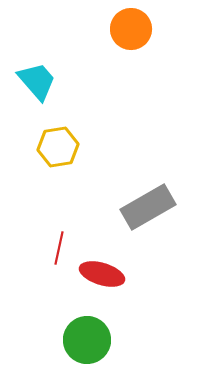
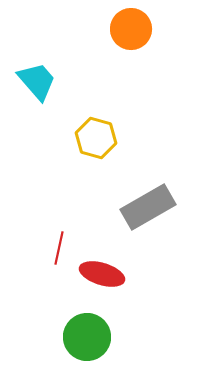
yellow hexagon: moved 38 px right, 9 px up; rotated 24 degrees clockwise
green circle: moved 3 px up
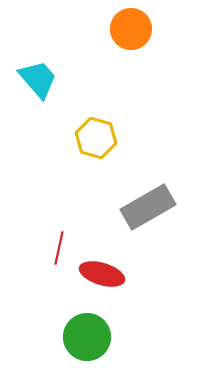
cyan trapezoid: moved 1 px right, 2 px up
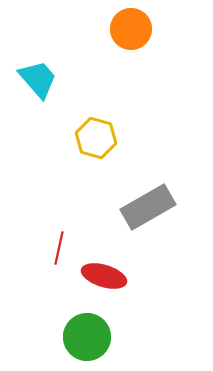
red ellipse: moved 2 px right, 2 px down
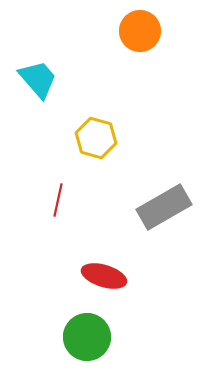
orange circle: moved 9 px right, 2 px down
gray rectangle: moved 16 px right
red line: moved 1 px left, 48 px up
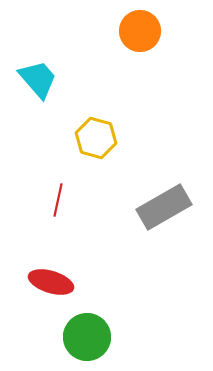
red ellipse: moved 53 px left, 6 px down
